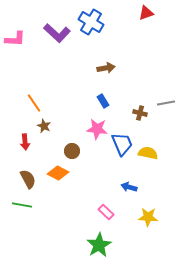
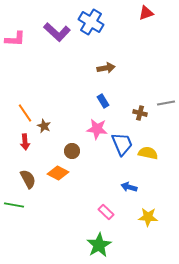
purple L-shape: moved 1 px up
orange line: moved 9 px left, 10 px down
green line: moved 8 px left
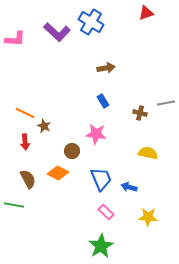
orange line: rotated 30 degrees counterclockwise
pink star: moved 1 px left, 5 px down
blue trapezoid: moved 21 px left, 35 px down
green star: moved 2 px right, 1 px down
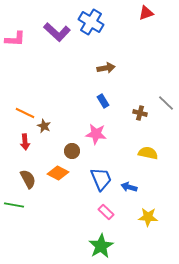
gray line: rotated 54 degrees clockwise
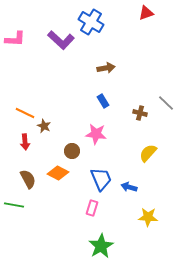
purple L-shape: moved 4 px right, 8 px down
yellow semicircle: rotated 60 degrees counterclockwise
pink rectangle: moved 14 px left, 4 px up; rotated 63 degrees clockwise
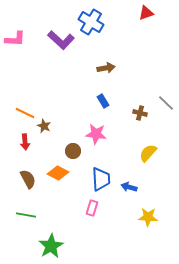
brown circle: moved 1 px right
blue trapezoid: rotated 20 degrees clockwise
green line: moved 12 px right, 10 px down
green star: moved 50 px left
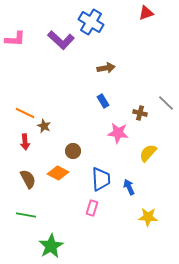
pink star: moved 22 px right, 1 px up
blue arrow: rotated 49 degrees clockwise
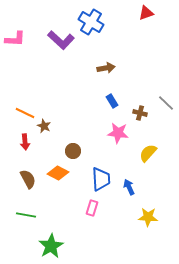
blue rectangle: moved 9 px right
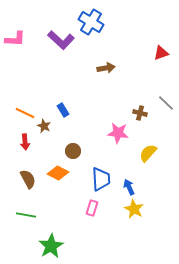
red triangle: moved 15 px right, 40 px down
blue rectangle: moved 49 px left, 9 px down
yellow star: moved 14 px left, 8 px up; rotated 24 degrees clockwise
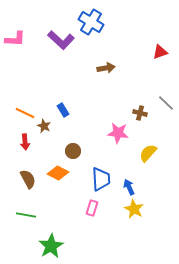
red triangle: moved 1 px left, 1 px up
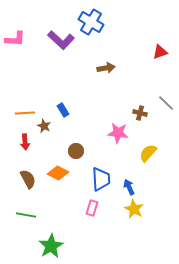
orange line: rotated 30 degrees counterclockwise
brown circle: moved 3 px right
